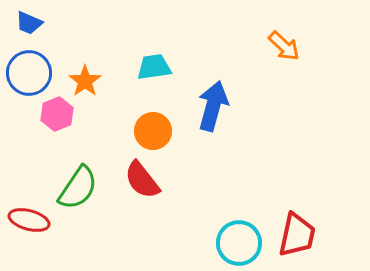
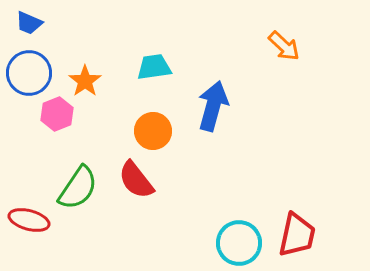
red semicircle: moved 6 px left
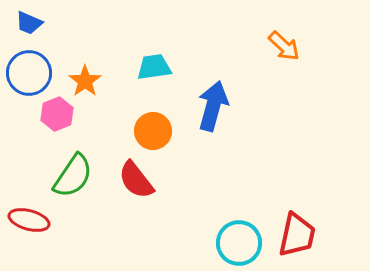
green semicircle: moved 5 px left, 12 px up
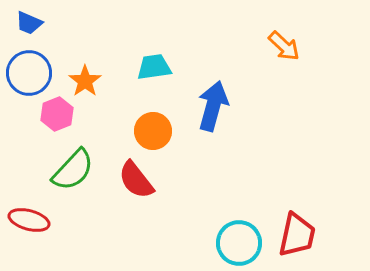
green semicircle: moved 6 px up; rotated 9 degrees clockwise
